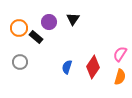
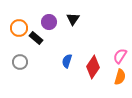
black rectangle: moved 1 px down
pink semicircle: moved 2 px down
blue semicircle: moved 6 px up
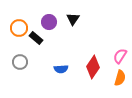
blue semicircle: moved 6 px left, 8 px down; rotated 112 degrees counterclockwise
orange semicircle: moved 1 px down
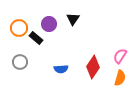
purple circle: moved 2 px down
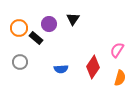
pink semicircle: moved 3 px left, 6 px up
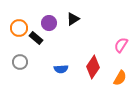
black triangle: rotated 24 degrees clockwise
purple circle: moved 1 px up
pink semicircle: moved 4 px right, 5 px up
orange semicircle: rotated 14 degrees clockwise
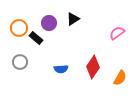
pink semicircle: moved 4 px left, 12 px up; rotated 21 degrees clockwise
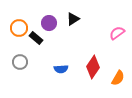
orange semicircle: moved 2 px left
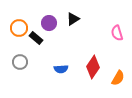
pink semicircle: rotated 70 degrees counterclockwise
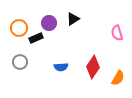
black rectangle: rotated 64 degrees counterclockwise
blue semicircle: moved 2 px up
